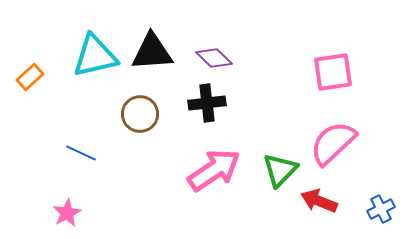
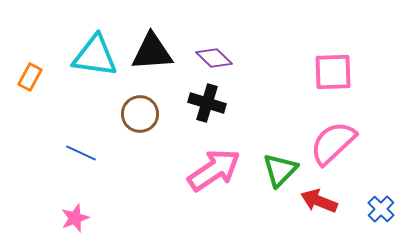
cyan triangle: rotated 21 degrees clockwise
pink square: rotated 6 degrees clockwise
orange rectangle: rotated 20 degrees counterclockwise
black cross: rotated 24 degrees clockwise
blue cross: rotated 20 degrees counterclockwise
pink star: moved 8 px right, 5 px down; rotated 8 degrees clockwise
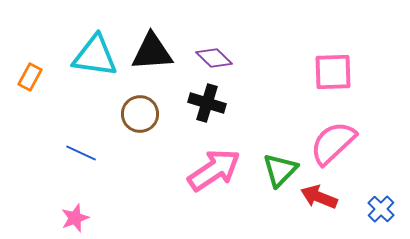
red arrow: moved 4 px up
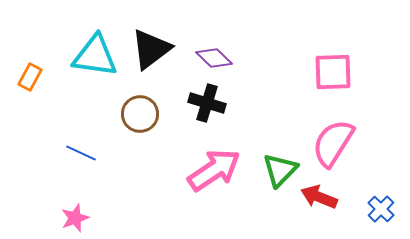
black triangle: moved 1 px left, 3 px up; rotated 33 degrees counterclockwise
pink semicircle: rotated 15 degrees counterclockwise
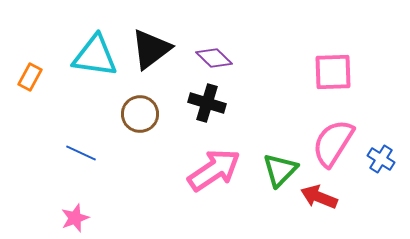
blue cross: moved 50 px up; rotated 12 degrees counterclockwise
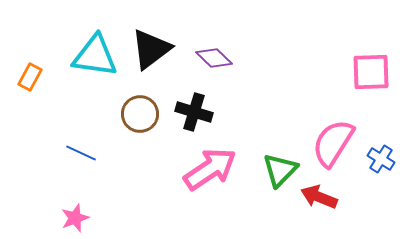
pink square: moved 38 px right
black cross: moved 13 px left, 9 px down
pink arrow: moved 4 px left, 1 px up
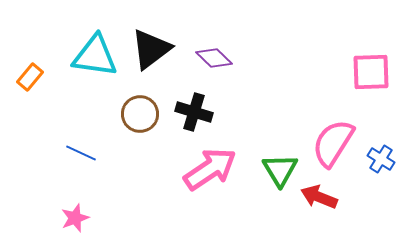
orange rectangle: rotated 12 degrees clockwise
green triangle: rotated 15 degrees counterclockwise
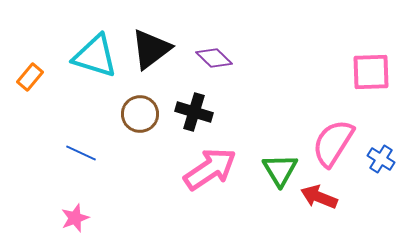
cyan triangle: rotated 9 degrees clockwise
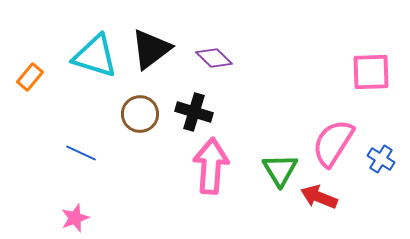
pink arrow: moved 1 px right, 3 px up; rotated 52 degrees counterclockwise
